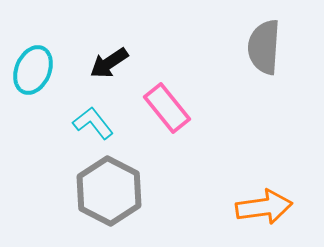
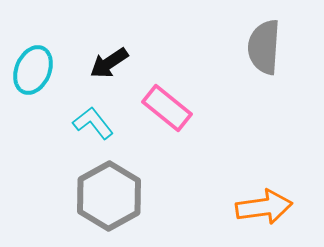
pink rectangle: rotated 12 degrees counterclockwise
gray hexagon: moved 5 px down; rotated 4 degrees clockwise
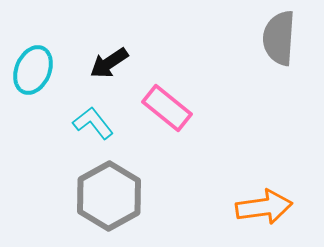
gray semicircle: moved 15 px right, 9 px up
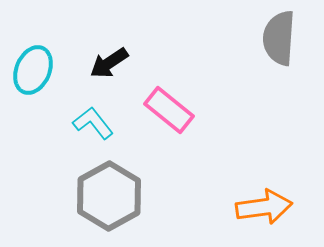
pink rectangle: moved 2 px right, 2 px down
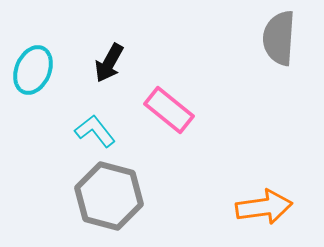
black arrow: rotated 27 degrees counterclockwise
cyan L-shape: moved 2 px right, 8 px down
gray hexagon: rotated 16 degrees counterclockwise
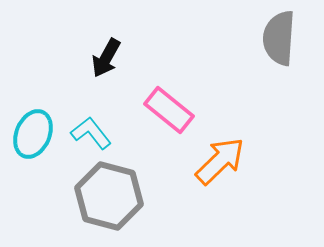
black arrow: moved 3 px left, 5 px up
cyan ellipse: moved 64 px down
cyan L-shape: moved 4 px left, 2 px down
orange arrow: moved 44 px left, 46 px up; rotated 36 degrees counterclockwise
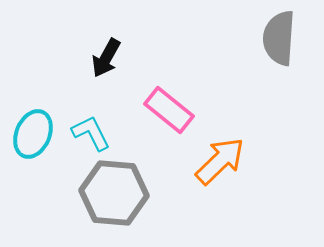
cyan L-shape: rotated 12 degrees clockwise
gray hexagon: moved 5 px right, 3 px up; rotated 10 degrees counterclockwise
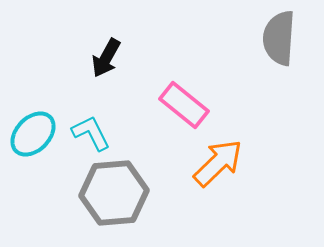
pink rectangle: moved 15 px right, 5 px up
cyan ellipse: rotated 21 degrees clockwise
orange arrow: moved 2 px left, 2 px down
gray hexagon: rotated 10 degrees counterclockwise
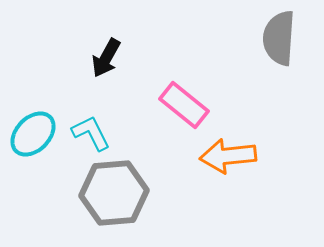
orange arrow: moved 10 px right, 7 px up; rotated 142 degrees counterclockwise
